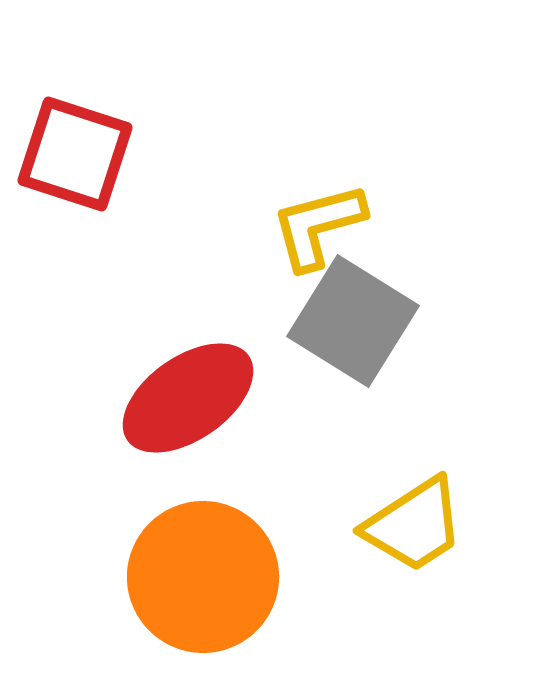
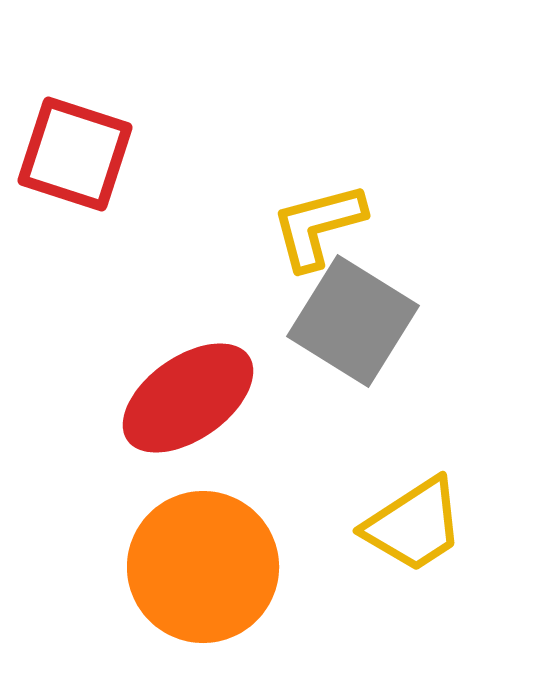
orange circle: moved 10 px up
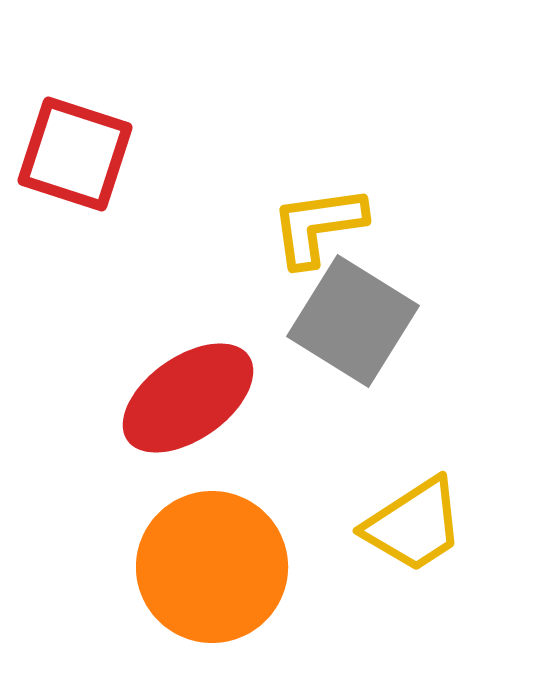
yellow L-shape: rotated 7 degrees clockwise
orange circle: moved 9 px right
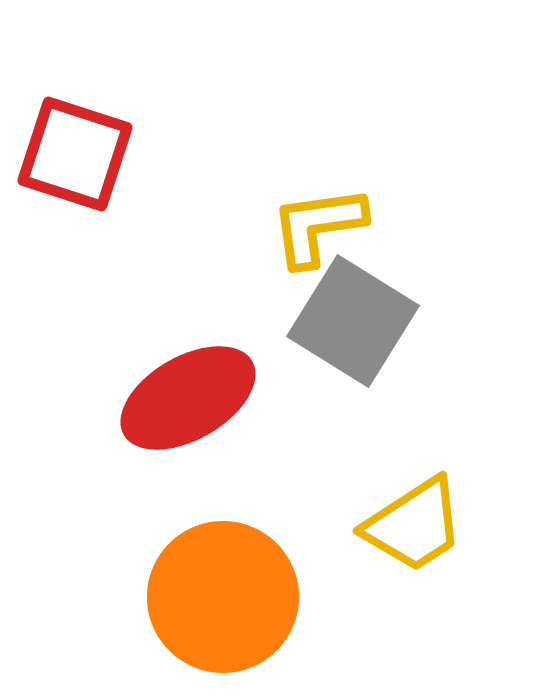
red ellipse: rotated 5 degrees clockwise
orange circle: moved 11 px right, 30 px down
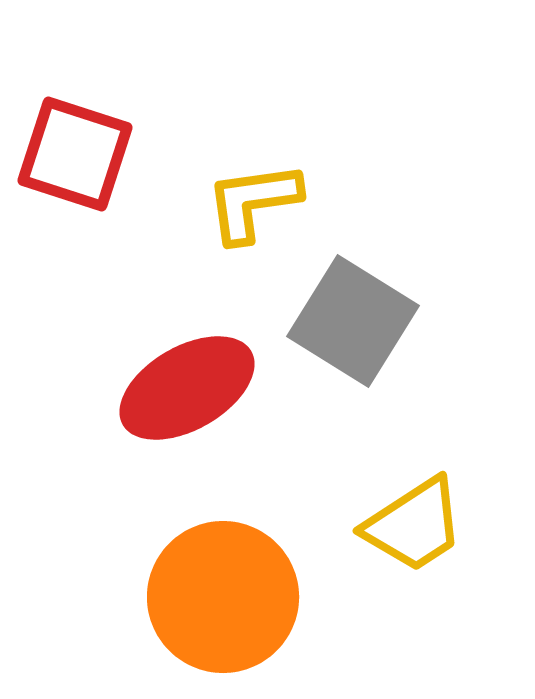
yellow L-shape: moved 65 px left, 24 px up
red ellipse: moved 1 px left, 10 px up
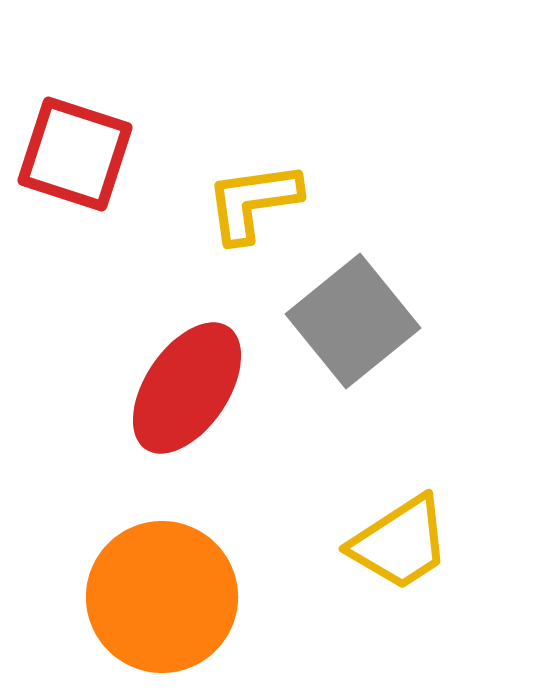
gray square: rotated 19 degrees clockwise
red ellipse: rotated 26 degrees counterclockwise
yellow trapezoid: moved 14 px left, 18 px down
orange circle: moved 61 px left
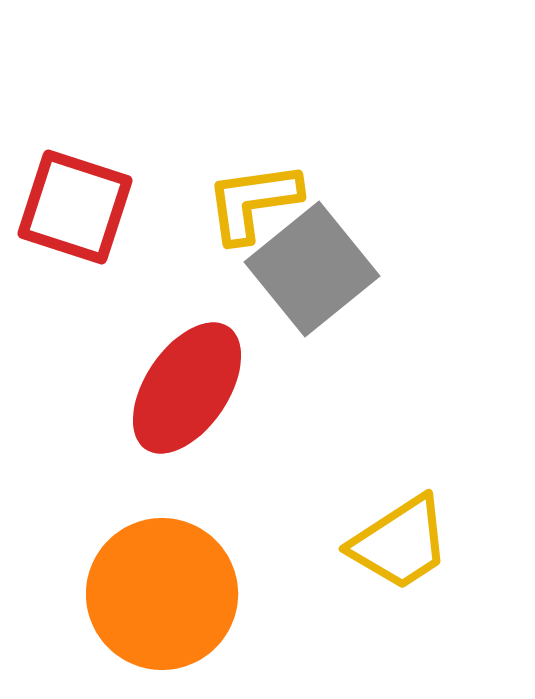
red square: moved 53 px down
gray square: moved 41 px left, 52 px up
orange circle: moved 3 px up
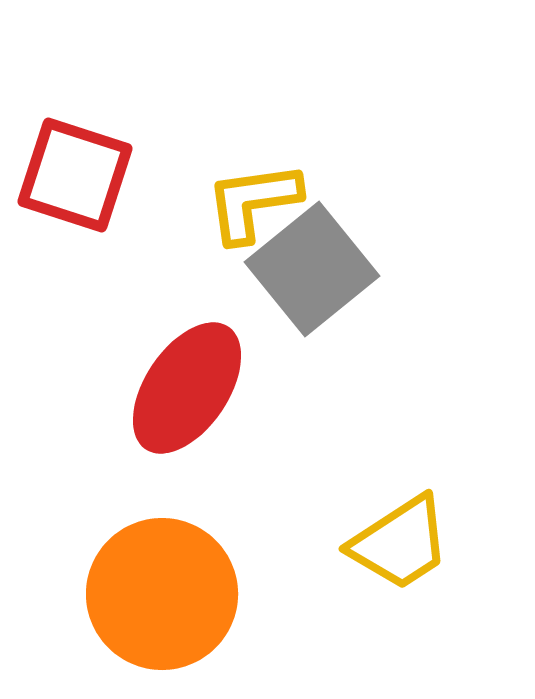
red square: moved 32 px up
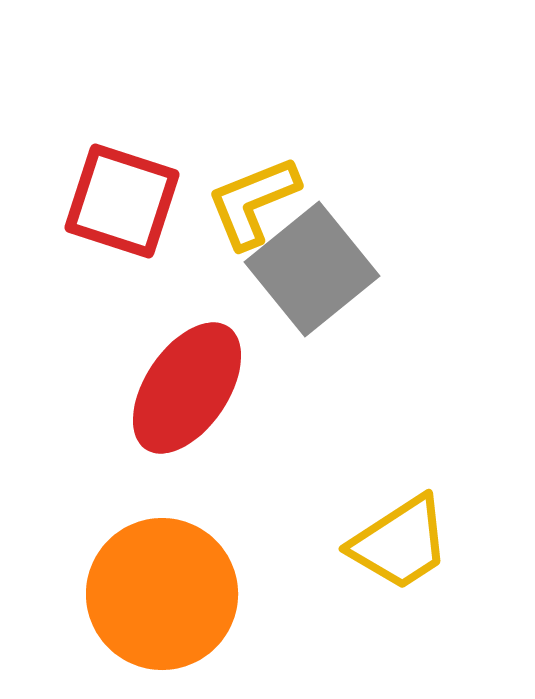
red square: moved 47 px right, 26 px down
yellow L-shape: rotated 14 degrees counterclockwise
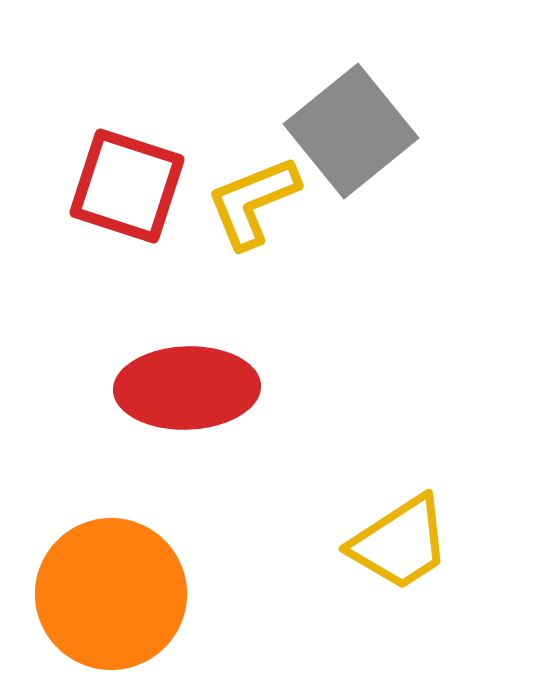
red square: moved 5 px right, 15 px up
gray square: moved 39 px right, 138 px up
red ellipse: rotated 54 degrees clockwise
orange circle: moved 51 px left
